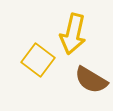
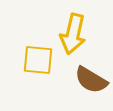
yellow square: rotated 32 degrees counterclockwise
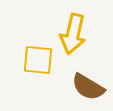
brown semicircle: moved 3 px left, 7 px down
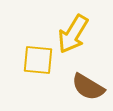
yellow arrow: rotated 18 degrees clockwise
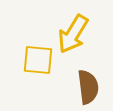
brown semicircle: rotated 128 degrees counterclockwise
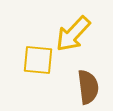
yellow arrow: rotated 12 degrees clockwise
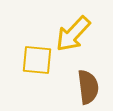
yellow square: moved 1 px left
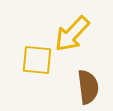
yellow arrow: moved 1 px left
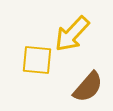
brown semicircle: rotated 48 degrees clockwise
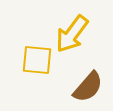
yellow arrow: rotated 6 degrees counterclockwise
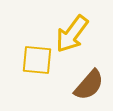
brown semicircle: moved 1 px right, 2 px up
